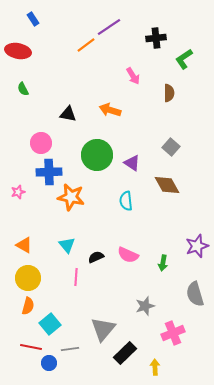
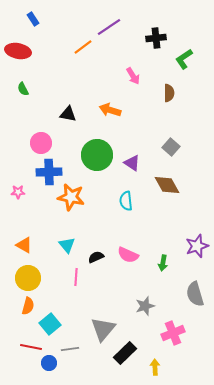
orange line: moved 3 px left, 2 px down
pink star: rotated 16 degrees clockwise
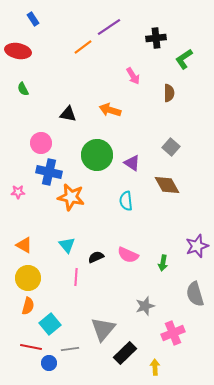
blue cross: rotated 15 degrees clockwise
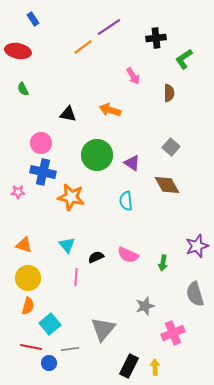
blue cross: moved 6 px left
orange triangle: rotated 12 degrees counterclockwise
black rectangle: moved 4 px right, 13 px down; rotated 20 degrees counterclockwise
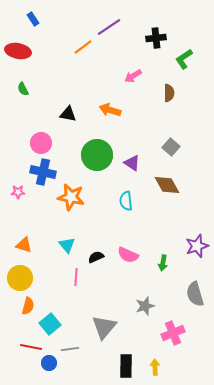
pink arrow: rotated 90 degrees clockwise
yellow circle: moved 8 px left
gray triangle: moved 1 px right, 2 px up
black rectangle: moved 3 px left; rotated 25 degrees counterclockwise
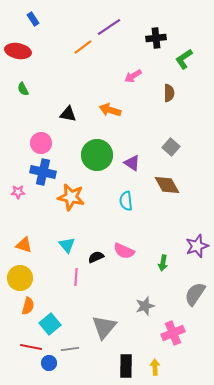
pink semicircle: moved 4 px left, 4 px up
gray semicircle: rotated 50 degrees clockwise
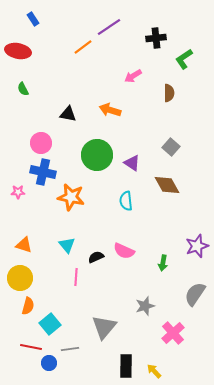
pink cross: rotated 20 degrees counterclockwise
yellow arrow: moved 1 px left, 4 px down; rotated 42 degrees counterclockwise
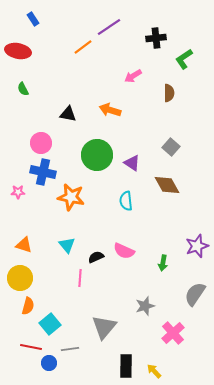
pink line: moved 4 px right, 1 px down
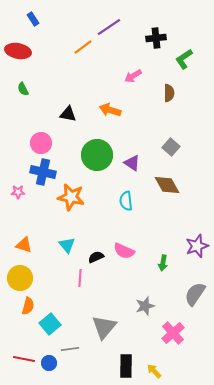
red line: moved 7 px left, 12 px down
